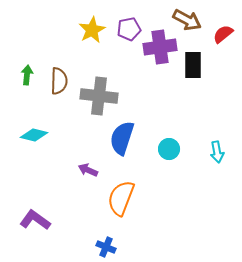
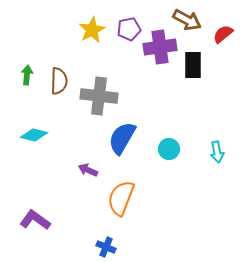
blue semicircle: rotated 12 degrees clockwise
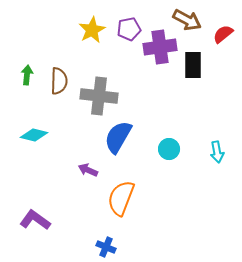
blue semicircle: moved 4 px left, 1 px up
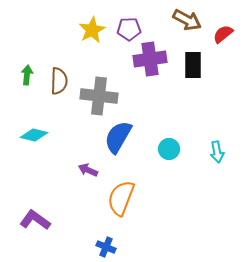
purple pentagon: rotated 10 degrees clockwise
purple cross: moved 10 px left, 12 px down
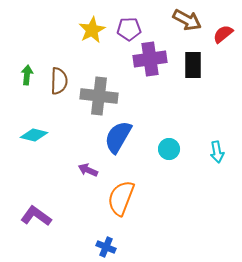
purple L-shape: moved 1 px right, 4 px up
